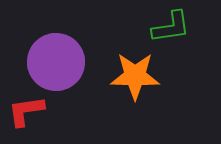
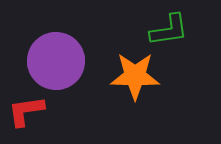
green L-shape: moved 2 px left, 3 px down
purple circle: moved 1 px up
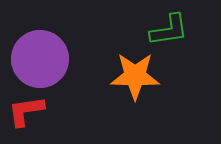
purple circle: moved 16 px left, 2 px up
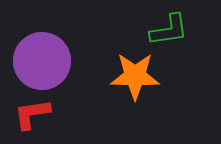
purple circle: moved 2 px right, 2 px down
red L-shape: moved 6 px right, 3 px down
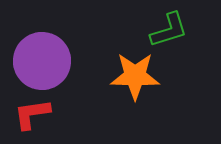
green L-shape: rotated 9 degrees counterclockwise
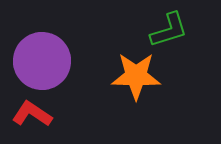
orange star: moved 1 px right
red L-shape: rotated 42 degrees clockwise
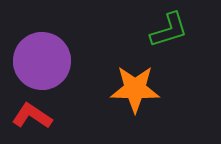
orange star: moved 1 px left, 13 px down
red L-shape: moved 2 px down
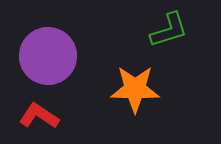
purple circle: moved 6 px right, 5 px up
red L-shape: moved 7 px right
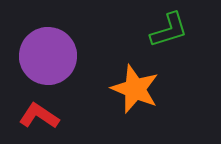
orange star: rotated 21 degrees clockwise
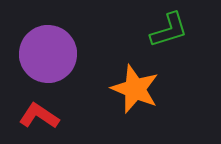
purple circle: moved 2 px up
